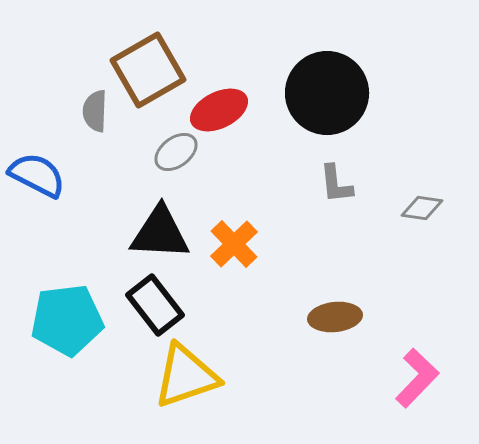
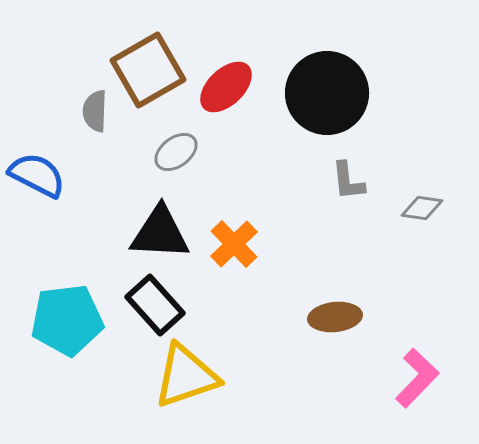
red ellipse: moved 7 px right, 23 px up; rotated 18 degrees counterclockwise
gray L-shape: moved 12 px right, 3 px up
black rectangle: rotated 4 degrees counterclockwise
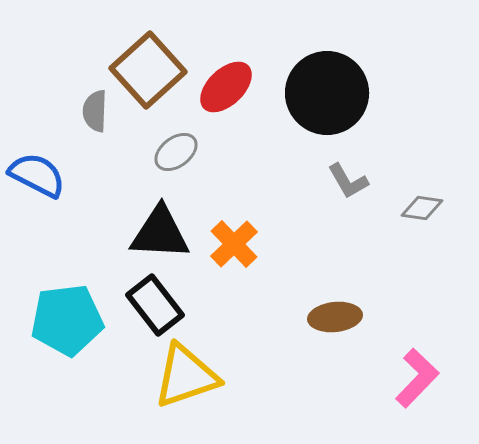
brown square: rotated 12 degrees counterclockwise
gray L-shape: rotated 24 degrees counterclockwise
black rectangle: rotated 4 degrees clockwise
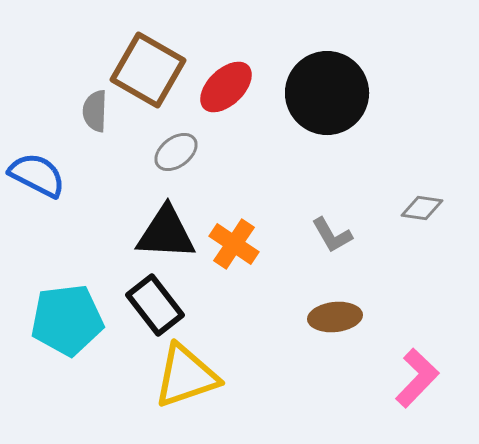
brown square: rotated 18 degrees counterclockwise
gray L-shape: moved 16 px left, 54 px down
black triangle: moved 6 px right
orange cross: rotated 12 degrees counterclockwise
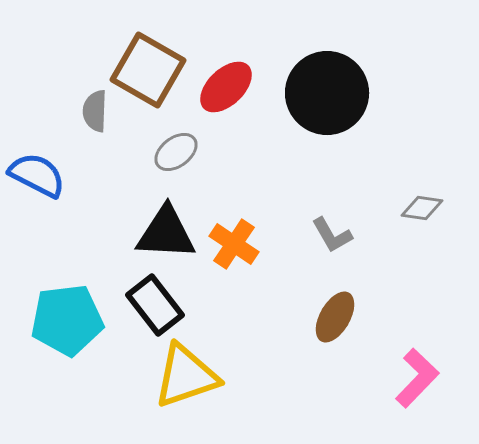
brown ellipse: rotated 54 degrees counterclockwise
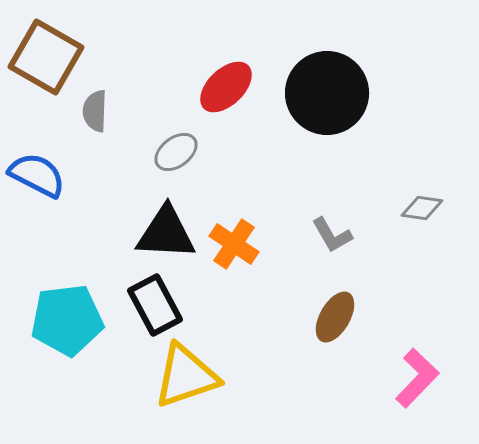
brown square: moved 102 px left, 13 px up
black rectangle: rotated 10 degrees clockwise
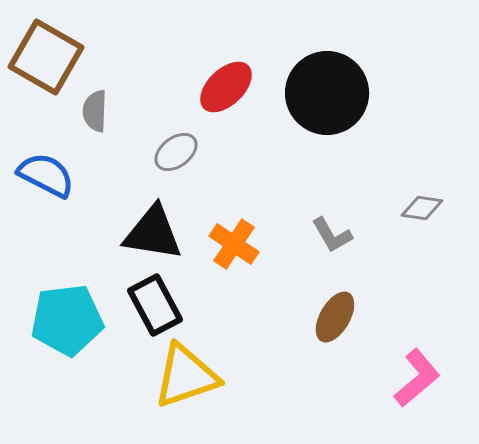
blue semicircle: moved 9 px right
black triangle: moved 13 px left; rotated 6 degrees clockwise
pink L-shape: rotated 6 degrees clockwise
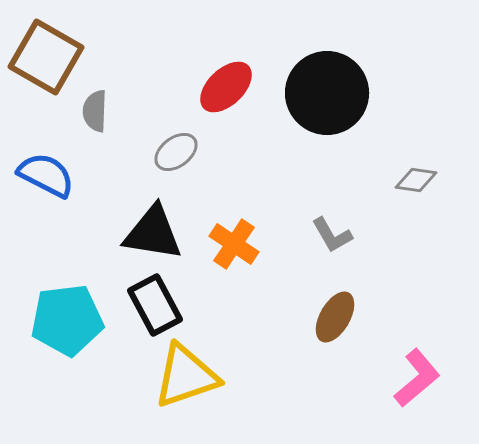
gray diamond: moved 6 px left, 28 px up
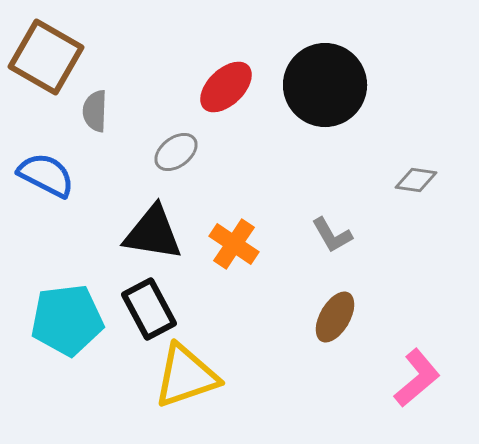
black circle: moved 2 px left, 8 px up
black rectangle: moved 6 px left, 4 px down
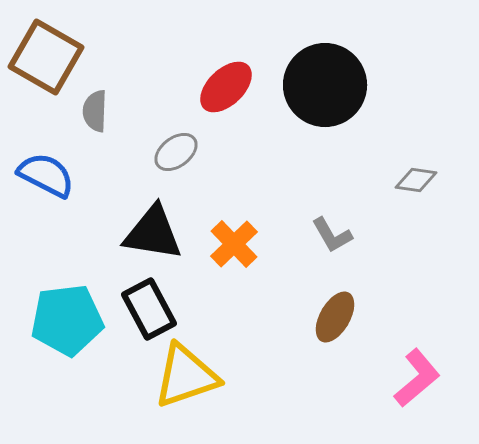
orange cross: rotated 12 degrees clockwise
